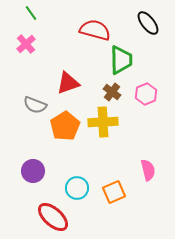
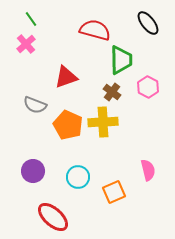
green line: moved 6 px down
red triangle: moved 2 px left, 6 px up
pink hexagon: moved 2 px right, 7 px up; rotated 10 degrees counterclockwise
orange pentagon: moved 3 px right, 1 px up; rotated 16 degrees counterclockwise
cyan circle: moved 1 px right, 11 px up
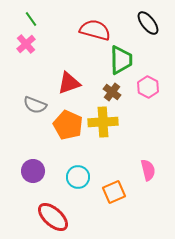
red triangle: moved 3 px right, 6 px down
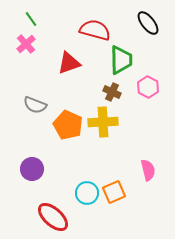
red triangle: moved 20 px up
brown cross: rotated 12 degrees counterclockwise
purple circle: moved 1 px left, 2 px up
cyan circle: moved 9 px right, 16 px down
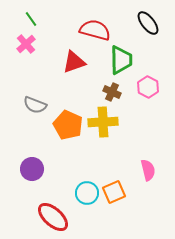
red triangle: moved 5 px right, 1 px up
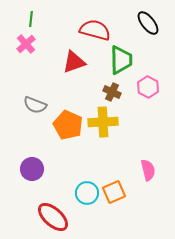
green line: rotated 42 degrees clockwise
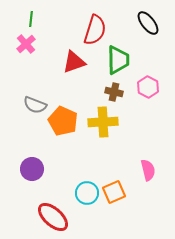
red semicircle: rotated 92 degrees clockwise
green trapezoid: moved 3 px left
brown cross: moved 2 px right; rotated 12 degrees counterclockwise
orange pentagon: moved 5 px left, 4 px up
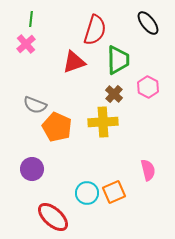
brown cross: moved 2 px down; rotated 30 degrees clockwise
orange pentagon: moved 6 px left, 6 px down
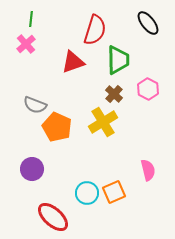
red triangle: moved 1 px left
pink hexagon: moved 2 px down
yellow cross: rotated 28 degrees counterclockwise
